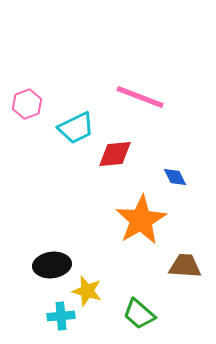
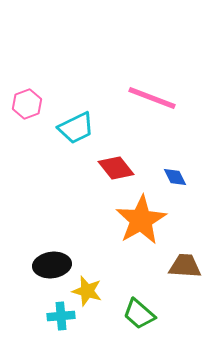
pink line: moved 12 px right, 1 px down
red diamond: moved 1 px right, 14 px down; rotated 57 degrees clockwise
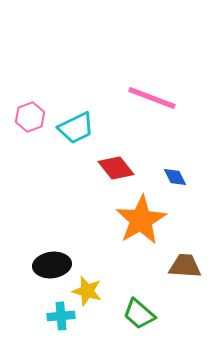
pink hexagon: moved 3 px right, 13 px down
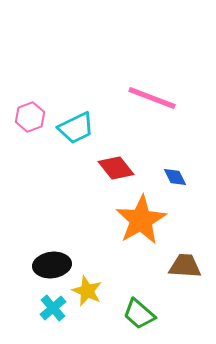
yellow star: rotated 8 degrees clockwise
cyan cross: moved 8 px left, 8 px up; rotated 36 degrees counterclockwise
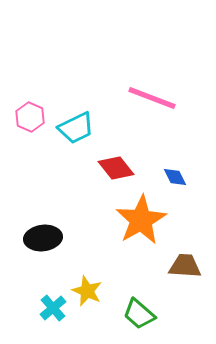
pink hexagon: rotated 16 degrees counterclockwise
black ellipse: moved 9 px left, 27 px up
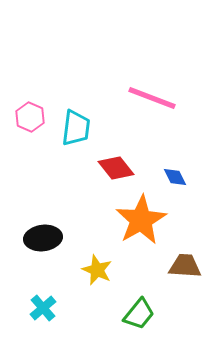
cyan trapezoid: rotated 57 degrees counterclockwise
yellow star: moved 10 px right, 21 px up
cyan cross: moved 10 px left
green trapezoid: rotated 92 degrees counterclockwise
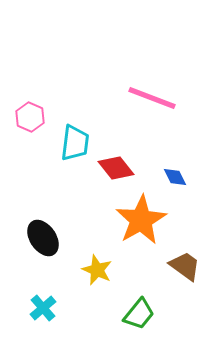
cyan trapezoid: moved 1 px left, 15 px down
black ellipse: rotated 63 degrees clockwise
brown trapezoid: rotated 32 degrees clockwise
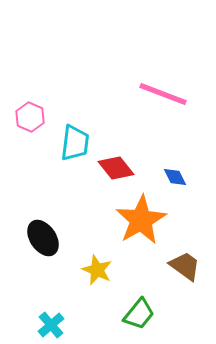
pink line: moved 11 px right, 4 px up
cyan cross: moved 8 px right, 17 px down
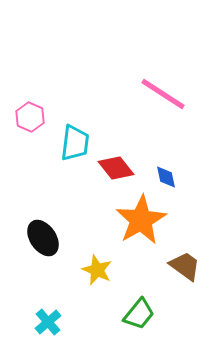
pink line: rotated 12 degrees clockwise
blue diamond: moved 9 px left; rotated 15 degrees clockwise
cyan cross: moved 3 px left, 3 px up
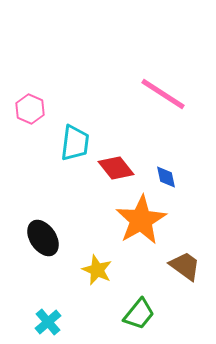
pink hexagon: moved 8 px up
